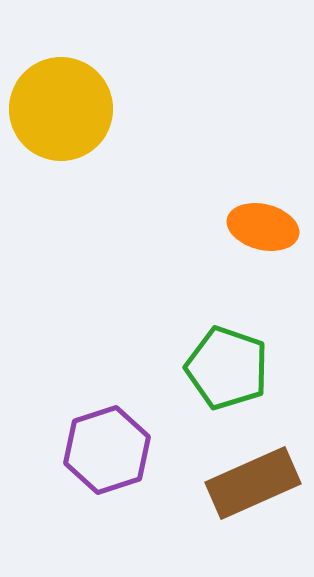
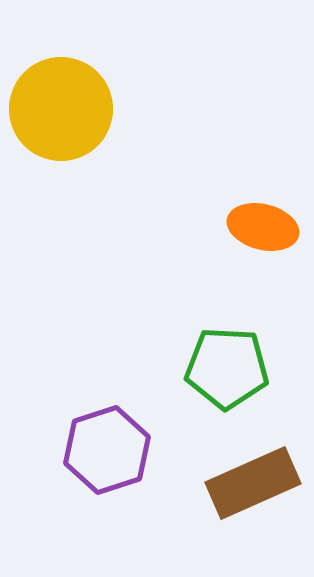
green pentagon: rotated 16 degrees counterclockwise
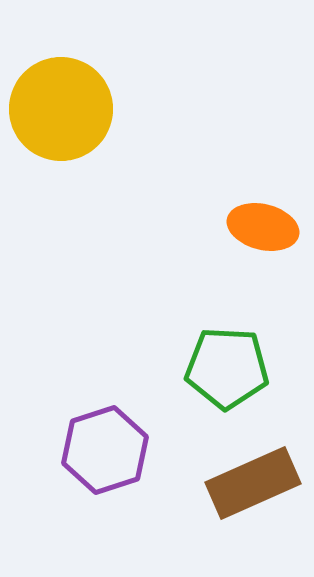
purple hexagon: moved 2 px left
